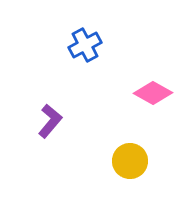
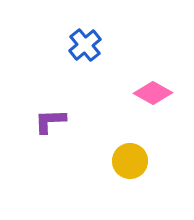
blue cross: rotated 12 degrees counterclockwise
purple L-shape: rotated 132 degrees counterclockwise
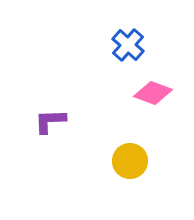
blue cross: moved 43 px right; rotated 8 degrees counterclockwise
pink diamond: rotated 9 degrees counterclockwise
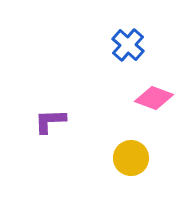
pink diamond: moved 1 px right, 5 px down
yellow circle: moved 1 px right, 3 px up
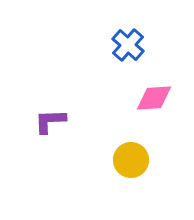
pink diamond: rotated 24 degrees counterclockwise
yellow circle: moved 2 px down
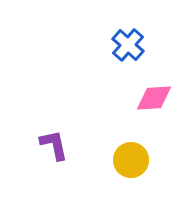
purple L-shape: moved 4 px right, 24 px down; rotated 80 degrees clockwise
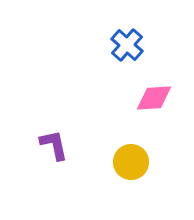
blue cross: moved 1 px left
yellow circle: moved 2 px down
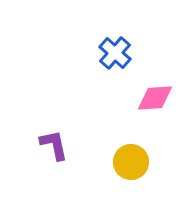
blue cross: moved 12 px left, 8 px down
pink diamond: moved 1 px right
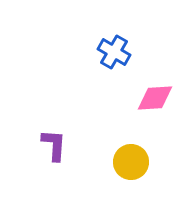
blue cross: moved 1 px left, 1 px up; rotated 12 degrees counterclockwise
purple L-shape: rotated 16 degrees clockwise
